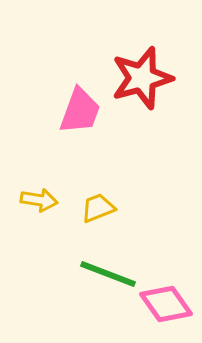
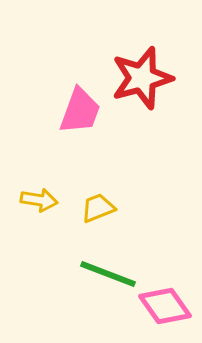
pink diamond: moved 1 px left, 2 px down
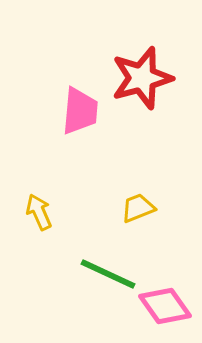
pink trapezoid: rotated 15 degrees counterclockwise
yellow arrow: moved 12 px down; rotated 123 degrees counterclockwise
yellow trapezoid: moved 40 px right
green line: rotated 4 degrees clockwise
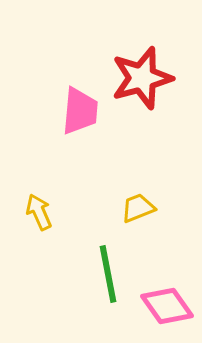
green line: rotated 54 degrees clockwise
pink diamond: moved 2 px right
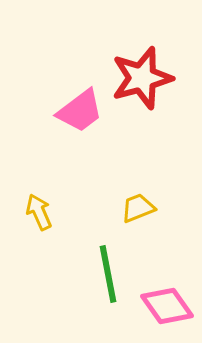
pink trapezoid: rotated 48 degrees clockwise
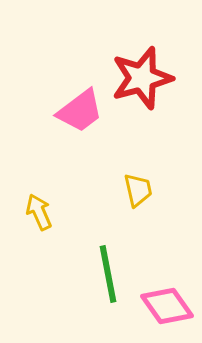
yellow trapezoid: moved 18 px up; rotated 99 degrees clockwise
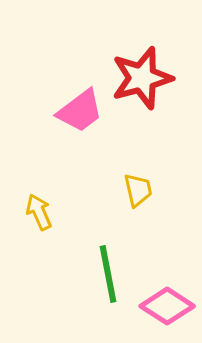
pink diamond: rotated 22 degrees counterclockwise
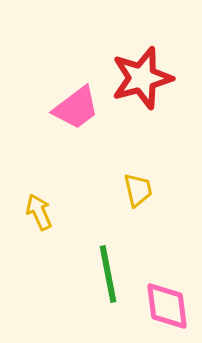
pink trapezoid: moved 4 px left, 3 px up
pink diamond: rotated 50 degrees clockwise
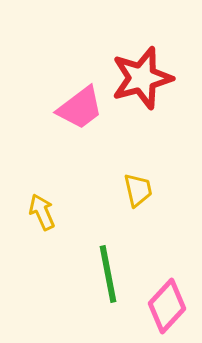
pink trapezoid: moved 4 px right
yellow arrow: moved 3 px right
pink diamond: rotated 50 degrees clockwise
